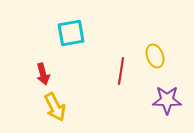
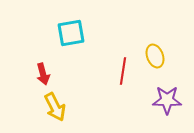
red line: moved 2 px right
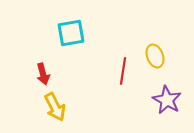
purple star: rotated 28 degrees clockwise
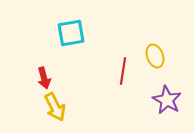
red arrow: moved 1 px right, 4 px down
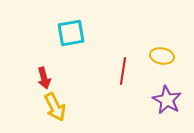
yellow ellipse: moved 7 px right; rotated 60 degrees counterclockwise
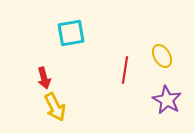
yellow ellipse: rotated 50 degrees clockwise
red line: moved 2 px right, 1 px up
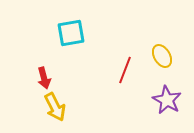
red line: rotated 12 degrees clockwise
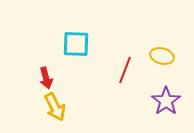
cyan square: moved 5 px right, 11 px down; rotated 12 degrees clockwise
yellow ellipse: rotated 45 degrees counterclockwise
red arrow: moved 2 px right
purple star: moved 1 px left, 1 px down; rotated 8 degrees clockwise
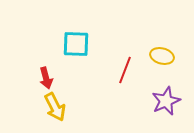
purple star: rotated 12 degrees clockwise
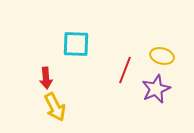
red arrow: rotated 10 degrees clockwise
purple star: moved 10 px left, 12 px up
